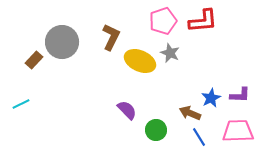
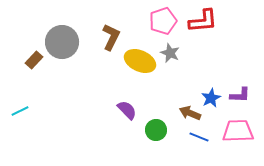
cyan line: moved 1 px left, 7 px down
blue line: rotated 36 degrees counterclockwise
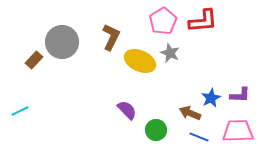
pink pentagon: rotated 12 degrees counterclockwise
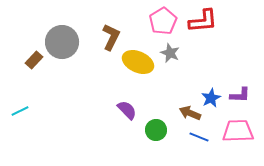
yellow ellipse: moved 2 px left, 1 px down
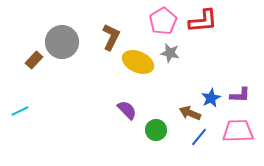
gray star: rotated 12 degrees counterclockwise
blue line: rotated 72 degrees counterclockwise
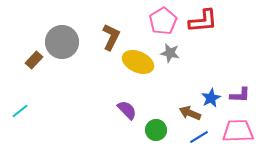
cyan line: rotated 12 degrees counterclockwise
blue line: rotated 18 degrees clockwise
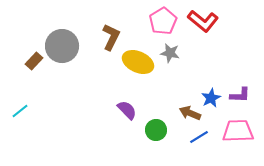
red L-shape: rotated 44 degrees clockwise
gray circle: moved 4 px down
brown rectangle: moved 1 px down
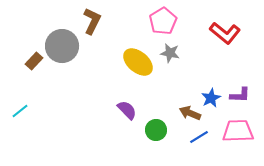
red L-shape: moved 22 px right, 12 px down
brown L-shape: moved 19 px left, 16 px up
yellow ellipse: rotated 16 degrees clockwise
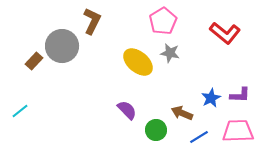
brown arrow: moved 8 px left
